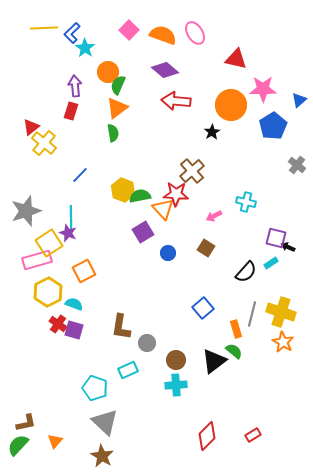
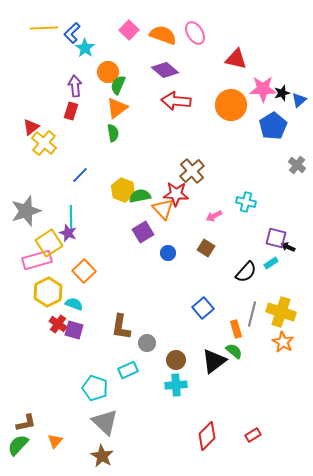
black star at (212, 132): moved 70 px right, 39 px up; rotated 14 degrees clockwise
orange square at (84, 271): rotated 15 degrees counterclockwise
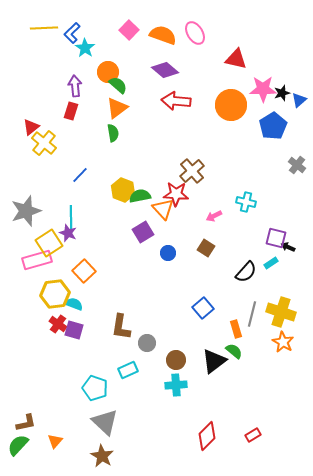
green semicircle at (118, 85): rotated 108 degrees clockwise
yellow hexagon at (48, 292): moved 7 px right, 2 px down; rotated 20 degrees clockwise
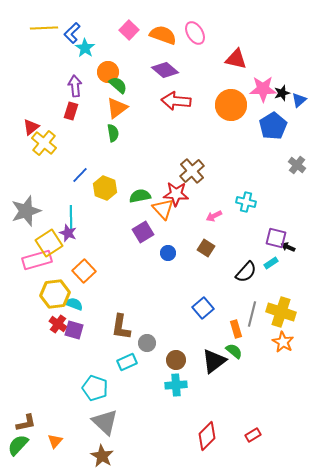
yellow hexagon at (123, 190): moved 18 px left, 2 px up
cyan rectangle at (128, 370): moved 1 px left, 8 px up
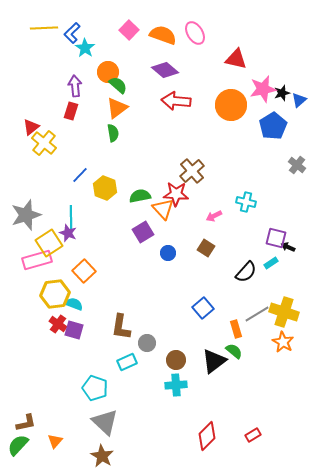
pink star at (263, 89): rotated 12 degrees counterclockwise
gray star at (26, 211): moved 4 px down
yellow cross at (281, 312): moved 3 px right
gray line at (252, 314): moved 5 px right; rotated 45 degrees clockwise
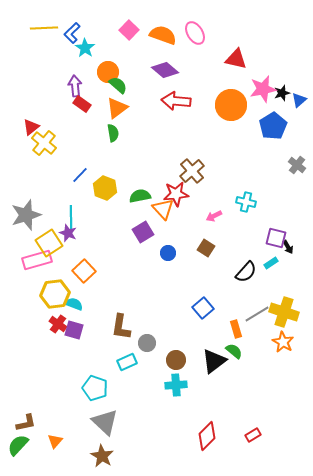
red rectangle at (71, 111): moved 11 px right, 7 px up; rotated 72 degrees counterclockwise
red star at (176, 194): rotated 10 degrees counterclockwise
black arrow at (288, 247): rotated 144 degrees counterclockwise
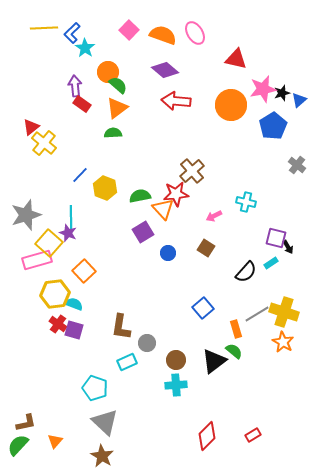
green semicircle at (113, 133): rotated 84 degrees counterclockwise
yellow square at (49, 243): rotated 16 degrees counterclockwise
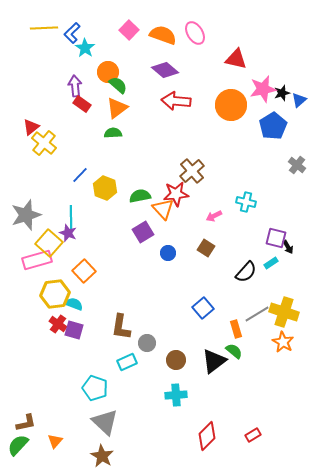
cyan cross at (176, 385): moved 10 px down
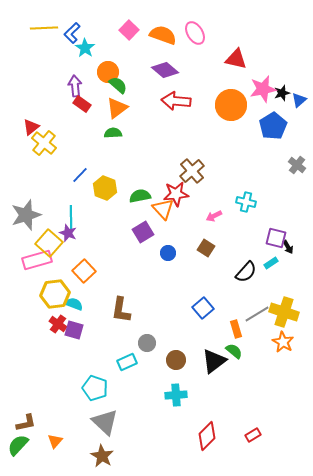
brown L-shape at (121, 327): moved 17 px up
